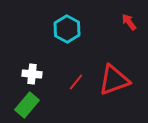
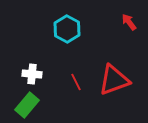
red line: rotated 66 degrees counterclockwise
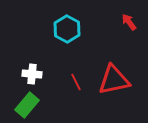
red triangle: rotated 8 degrees clockwise
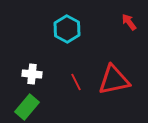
green rectangle: moved 2 px down
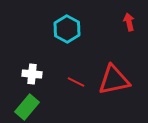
red arrow: rotated 24 degrees clockwise
red line: rotated 36 degrees counterclockwise
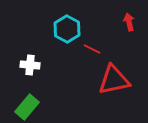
white cross: moved 2 px left, 9 px up
red line: moved 16 px right, 33 px up
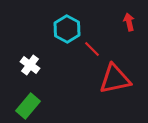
red line: rotated 18 degrees clockwise
white cross: rotated 30 degrees clockwise
red triangle: moved 1 px right, 1 px up
green rectangle: moved 1 px right, 1 px up
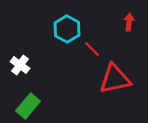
red arrow: rotated 18 degrees clockwise
white cross: moved 10 px left
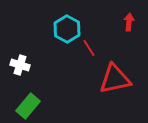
red line: moved 3 px left, 1 px up; rotated 12 degrees clockwise
white cross: rotated 18 degrees counterclockwise
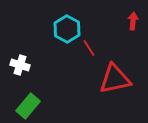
red arrow: moved 4 px right, 1 px up
